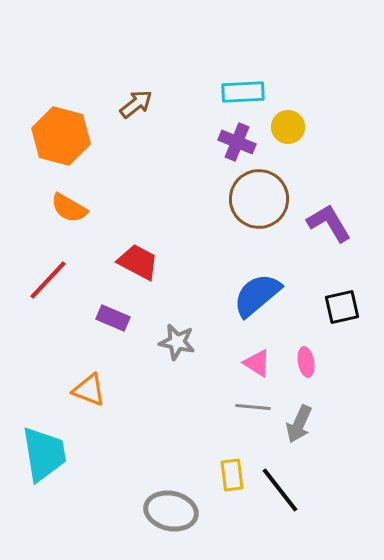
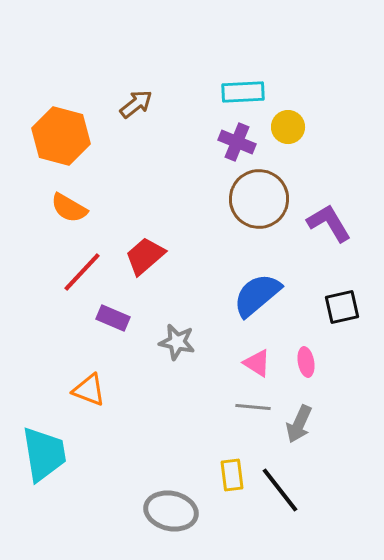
red trapezoid: moved 7 px right, 6 px up; rotated 69 degrees counterclockwise
red line: moved 34 px right, 8 px up
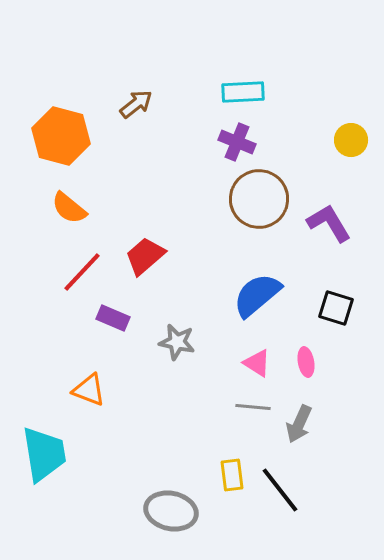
yellow circle: moved 63 px right, 13 px down
orange semicircle: rotated 9 degrees clockwise
black square: moved 6 px left, 1 px down; rotated 30 degrees clockwise
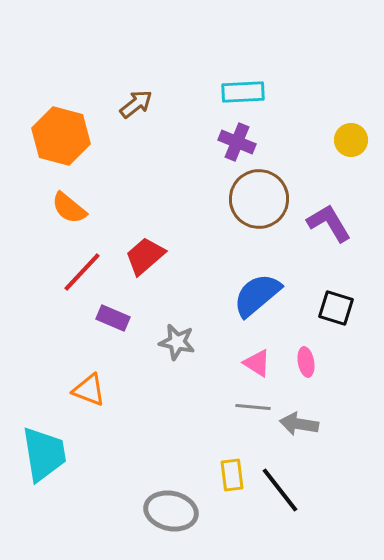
gray arrow: rotated 75 degrees clockwise
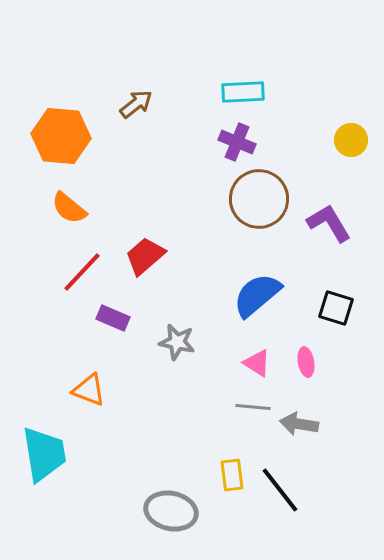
orange hexagon: rotated 10 degrees counterclockwise
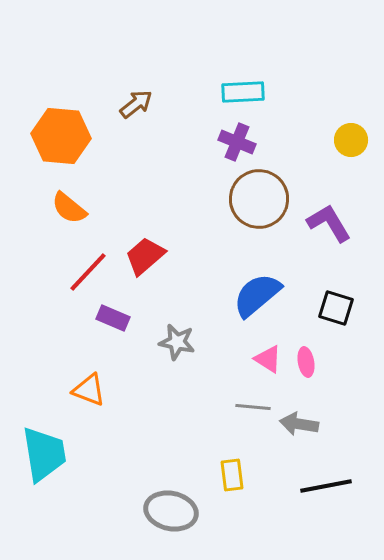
red line: moved 6 px right
pink triangle: moved 11 px right, 4 px up
black line: moved 46 px right, 4 px up; rotated 63 degrees counterclockwise
